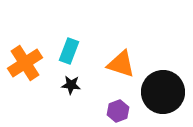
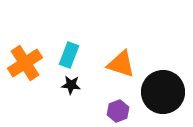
cyan rectangle: moved 4 px down
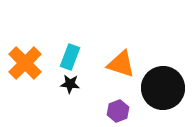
cyan rectangle: moved 1 px right, 2 px down
orange cross: rotated 12 degrees counterclockwise
black star: moved 1 px left, 1 px up
black circle: moved 4 px up
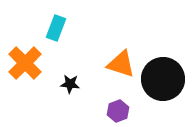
cyan rectangle: moved 14 px left, 29 px up
black circle: moved 9 px up
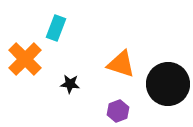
orange cross: moved 4 px up
black circle: moved 5 px right, 5 px down
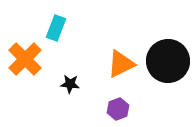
orange triangle: rotated 44 degrees counterclockwise
black circle: moved 23 px up
purple hexagon: moved 2 px up
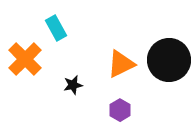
cyan rectangle: rotated 50 degrees counterclockwise
black circle: moved 1 px right, 1 px up
black star: moved 3 px right, 1 px down; rotated 18 degrees counterclockwise
purple hexagon: moved 2 px right, 1 px down; rotated 10 degrees counterclockwise
